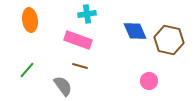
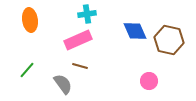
pink rectangle: rotated 44 degrees counterclockwise
gray semicircle: moved 2 px up
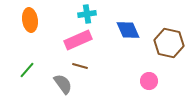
blue diamond: moved 7 px left, 1 px up
brown hexagon: moved 3 px down
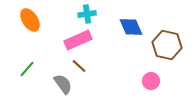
orange ellipse: rotated 25 degrees counterclockwise
blue diamond: moved 3 px right, 3 px up
brown hexagon: moved 2 px left, 2 px down
brown line: moved 1 px left; rotated 28 degrees clockwise
green line: moved 1 px up
pink circle: moved 2 px right
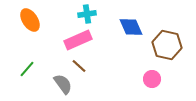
pink circle: moved 1 px right, 2 px up
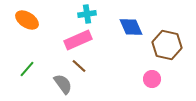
orange ellipse: moved 3 px left; rotated 25 degrees counterclockwise
